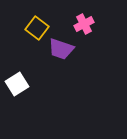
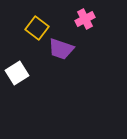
pink cross: moved 1 px right, 5 px up
white square: moved 11 px up
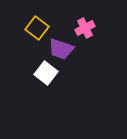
pink cross: moved 9 px down
white square: moved 29 px right; rotated 20 degrees counterclockwise
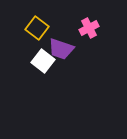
pink cross: moved 4 px right
white square: moved 3 px left, 12 px up
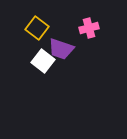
pink cross: rotated 12 degrees clockwise
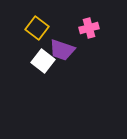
purple trapezoid: moved 1 px right, 1 px down
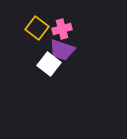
pink cross: moved 27 px left, 1 px down
white square: moved 6 px right, 3 px down
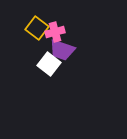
pink cross: moved 7 px left, 3 px down
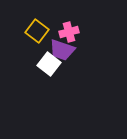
yellow square: moved 3 px down
pink cross: moved 14 px right
